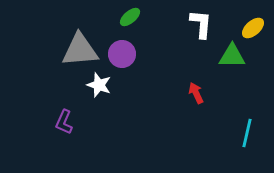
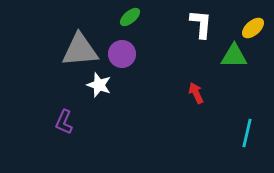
green triangle: moved 2 px right
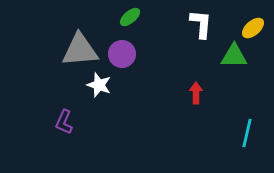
red arrow: rotated 25 degrees clockwise
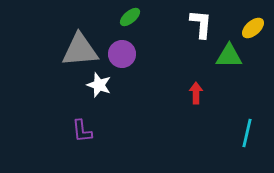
green triangle: moved 5 px left
purple L-shape: moved 18 px right, 9 px down; rotated 30 degrees counterclockwise
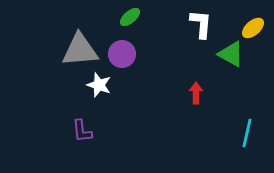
green triangle: moved 2 px right, 2 px up; rotated 28 degrees clockwise
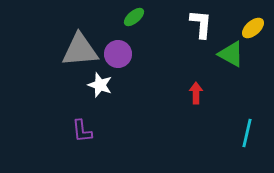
green ellipse: moved 4 px right
purple circle: moved 4 px left
white star: moved 1 px right
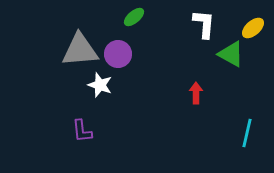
white L-shape: moved 3 px right
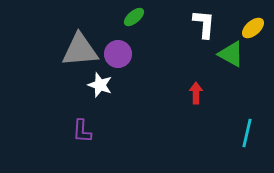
purple L-shape: rotated 10 degrees clockwise
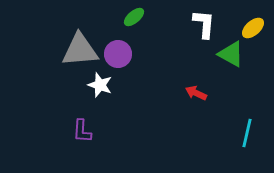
red arrow: rotated 65 degrees counterclockwise
